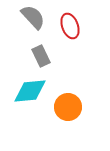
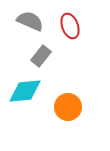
gray semicircle: moved 3 px left, 4 px down; rotated 24 degrees counterclockwise
gray rectangle: rotated 65 degrees clockwise
cyan diamond: moved 5 px left
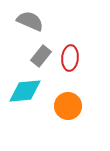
red ellipse: moved 32 px down; rotated 25 degrees clockwise
orange circle: moved 1 px up
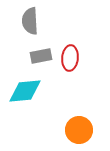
gray semicircle: rotated 116 degrees counterclockwise
gray rectangle: rotated 40 degrees clockwise
orange circle: moved 11 px right, 24 px down
